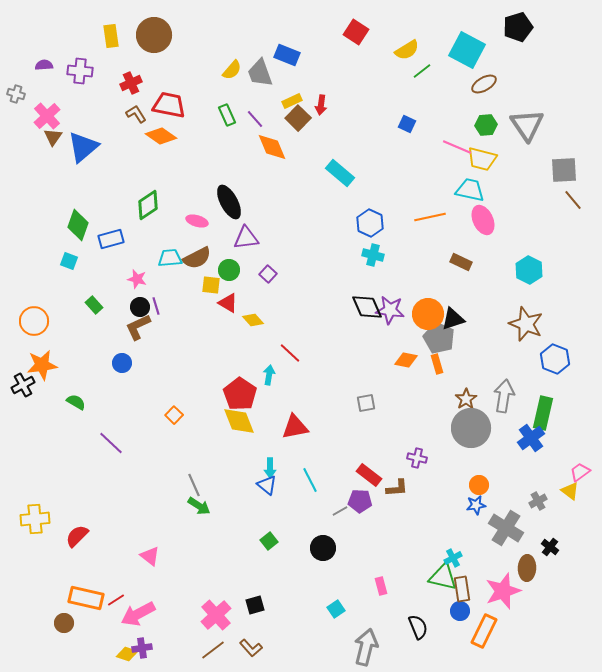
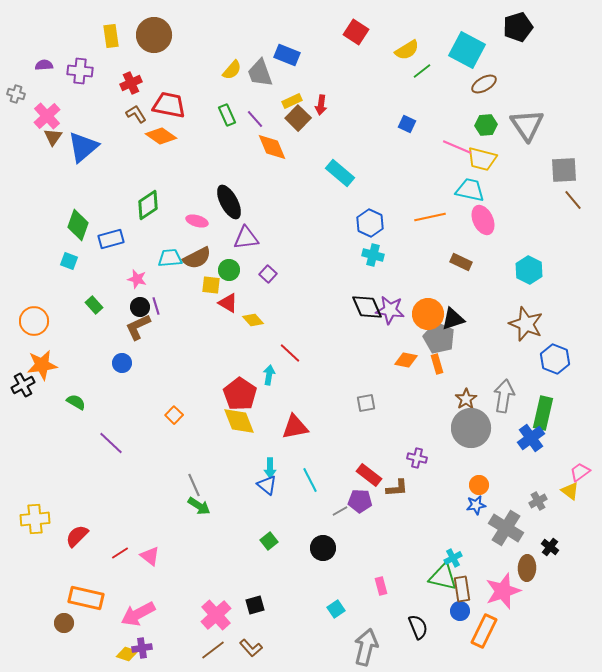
red line at (116, 600): moved 4 px right, 47 px up
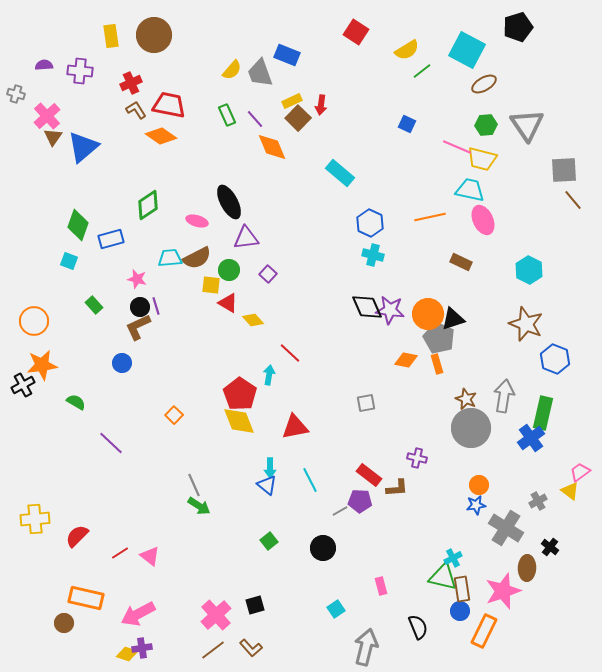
brown L-shape at (136, 114): moved 4 px up
brown star at (466, 399): rotated 15 degrees counterclockwise
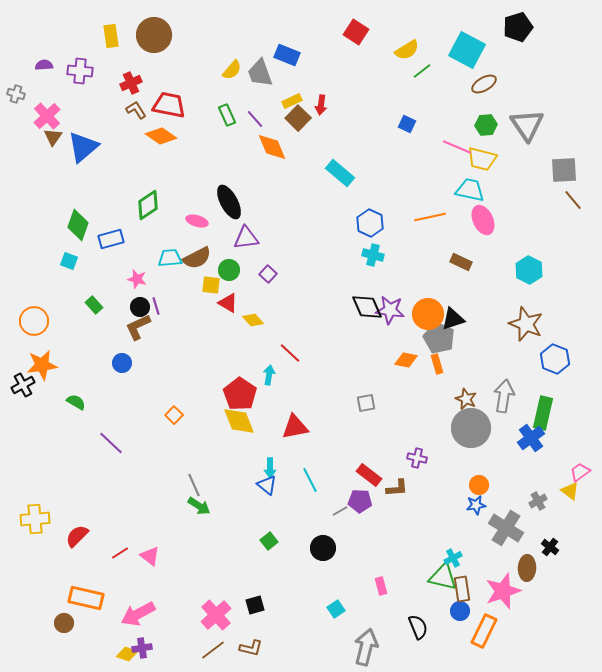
brown L-shape at (251, 648): rotated 35 degrees counterclockwise
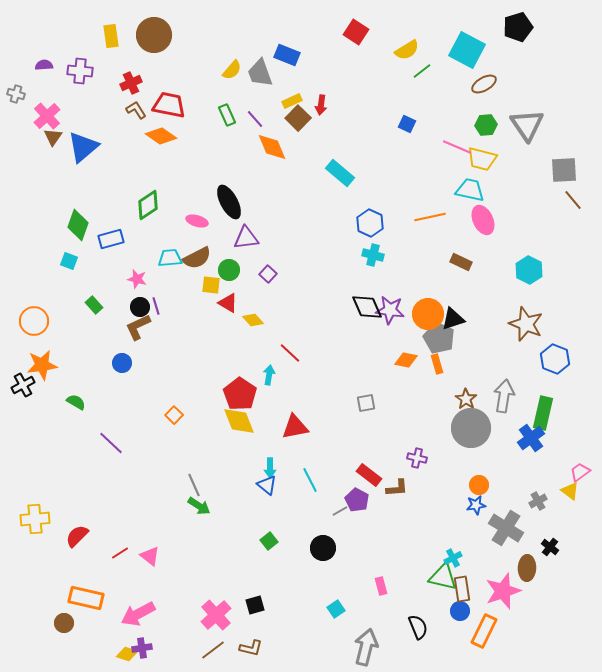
brown star at (466, 399): rotated 10 degrees clockwise
purple pentagon at (360, 501): moved 3 px left, 1 px up; rotated 25 degrees clockwise
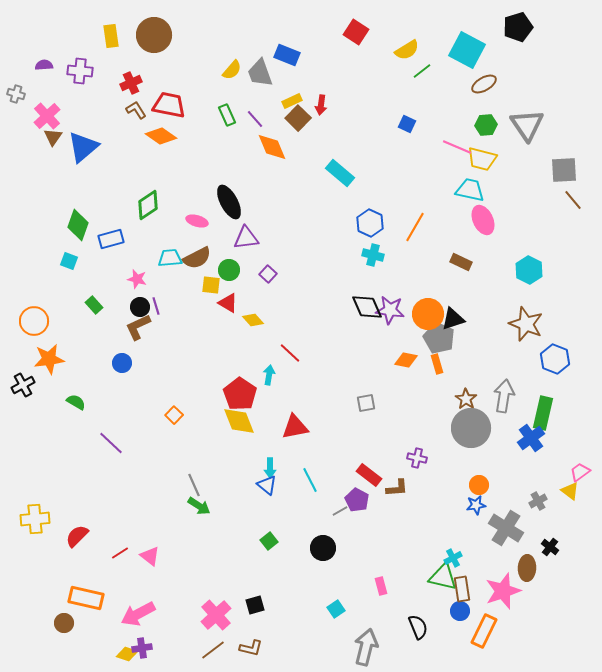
orange line at (430, 217): moved 15 px left, 10 px down; rotated 48 degrees counterclockwise
orange star at (42, 365): moved 7 px right, 6 px up
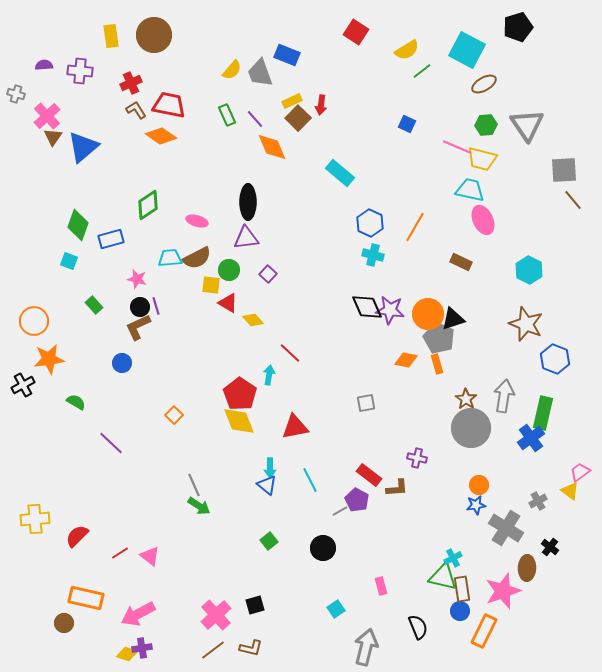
black ellipse at (229, 202): moved 19 px right; rotated 28 degrees clockwise
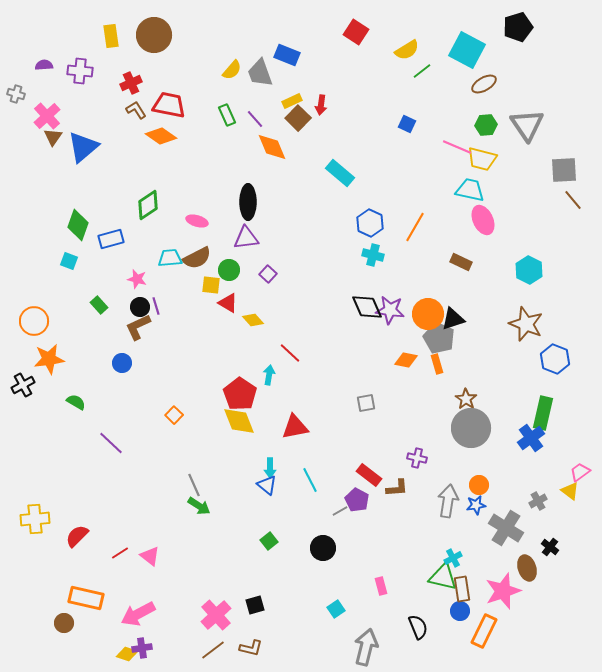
green rectangle at (94, 305): moved 5 px right
gray arrow at (504, 396): moved 56 px left, 105 px down
brown ellipse at (527, 568): rotated 20 degrees counterclockwise
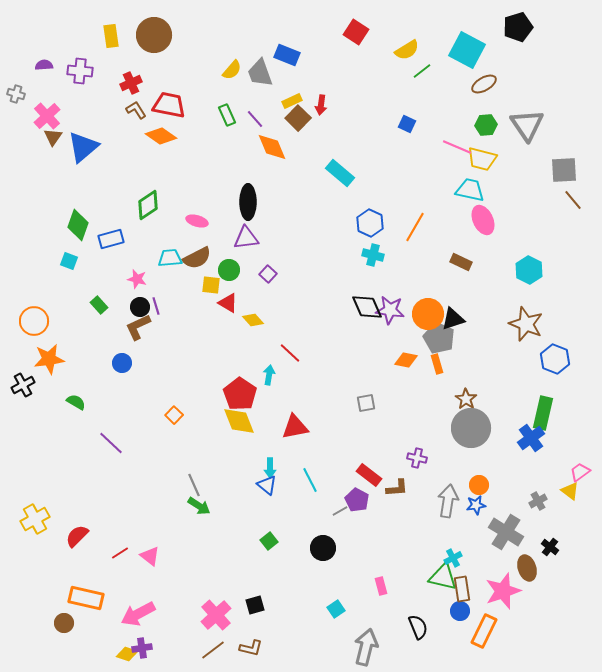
yellow cross at (35, 519): rotated 24 degrees counterclockwise
gray cross at (506, 528): moved 4 px down
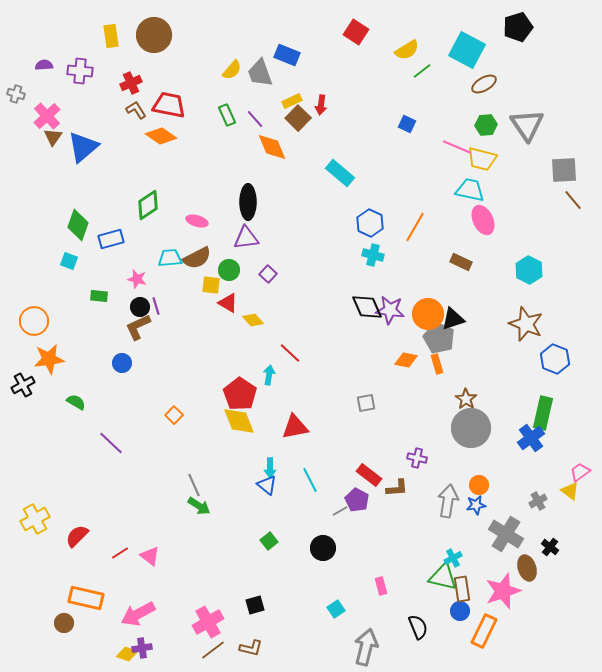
green rectangle at (99, 305): moved 9 px up; rotated 42 degrees counterclockwise
gray cross at (506, 532): moved 2 px down
pink cross at (216, 615): moved 8 px left, 7 px down; rotated 12 degrees clockwise
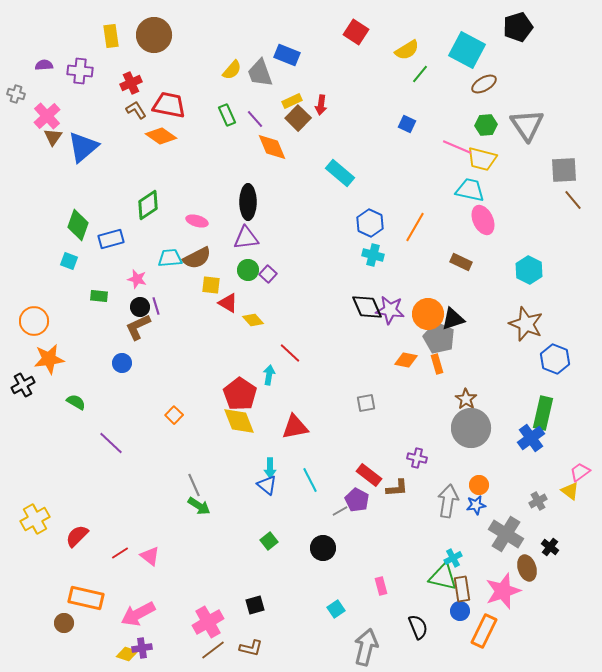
green line at (422, 71): moved 2 px left, 3 px down; rotated 12 degrees counterclockwise
green circle at (229, 270): moved 19 px right
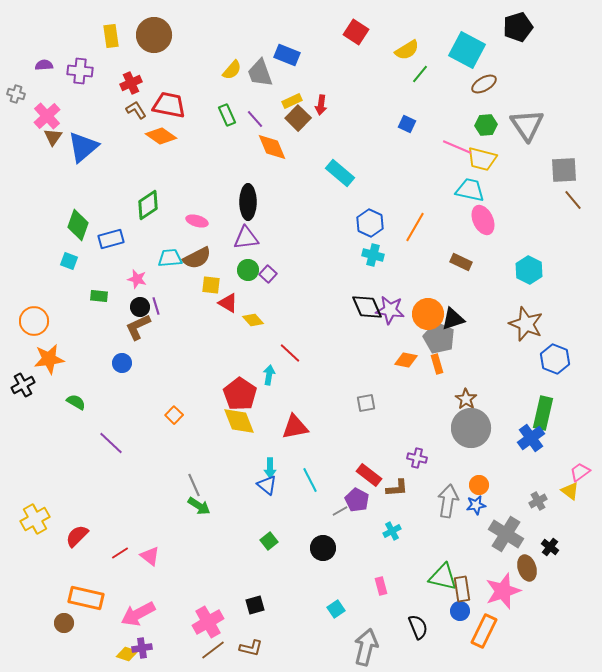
cyan cross at (453, 558): moved 61 px left, 27 px up
